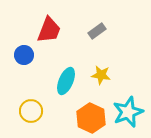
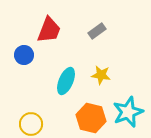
yellow circle: moved 13 px down
orange hexagon: rotated 12 degrees counterclockwise
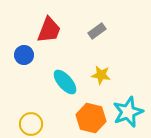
cyan ellipse: moved 1 px left, 1 px down; rotated 64 degrees counterclockwise
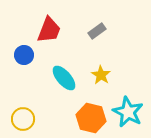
yellow star: rotated 24 degrees clockwise
cyan ellipse: moved 1 px left, 4 px up
cyan star: rotated 24 degrees counterclockwise
yellow circle: moved 8 px left, 5 px up
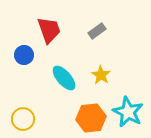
red trapezoid: rotated 40 degrees counterclockwise
orange hexagon: rotated 20 degrees counterclockwise
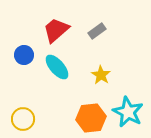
red trapezoid: moved 7 px right; rotated 112 degrees counterclockwise
cyan ellipse: moved 7 px left, 11 px up
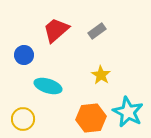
cyan ellipse: moved 9 px left, 19 px down; rotated 32 degrees counterclockwise
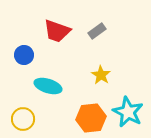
red trapezoid: moved 1 px right, 1 px down; rotated 120 degrees counterclockwise
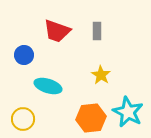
gray rectangle: rotated 54 degrees counterclockwise
